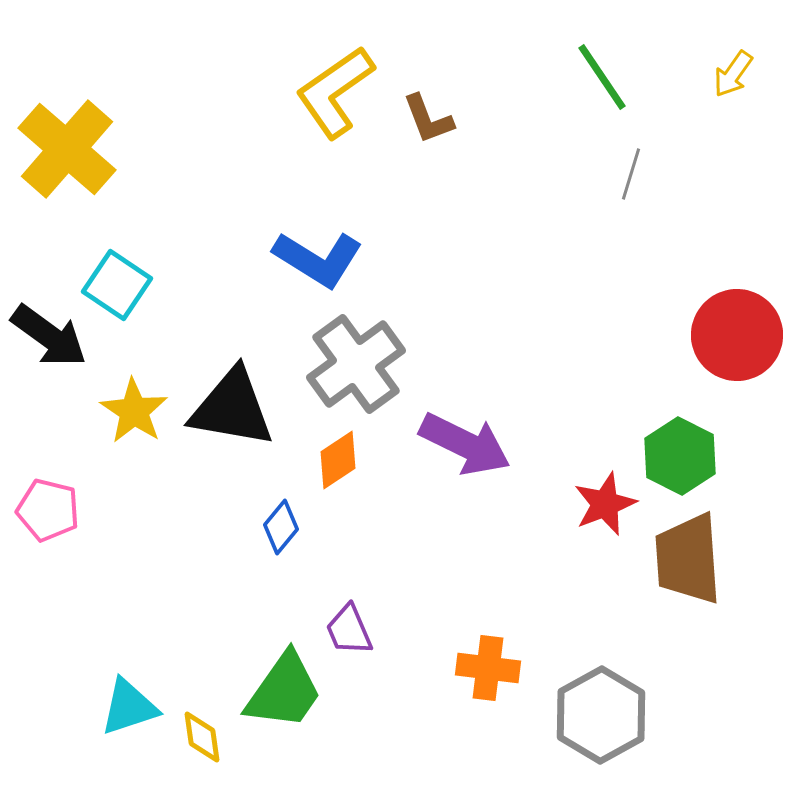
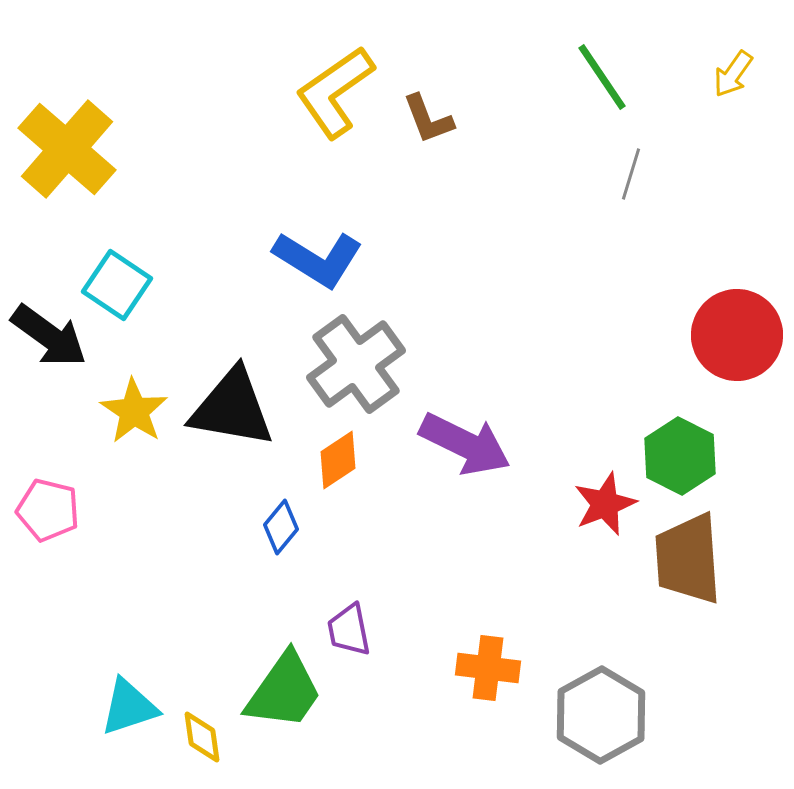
purple trapezoid: rotated 12 degrees clockwise
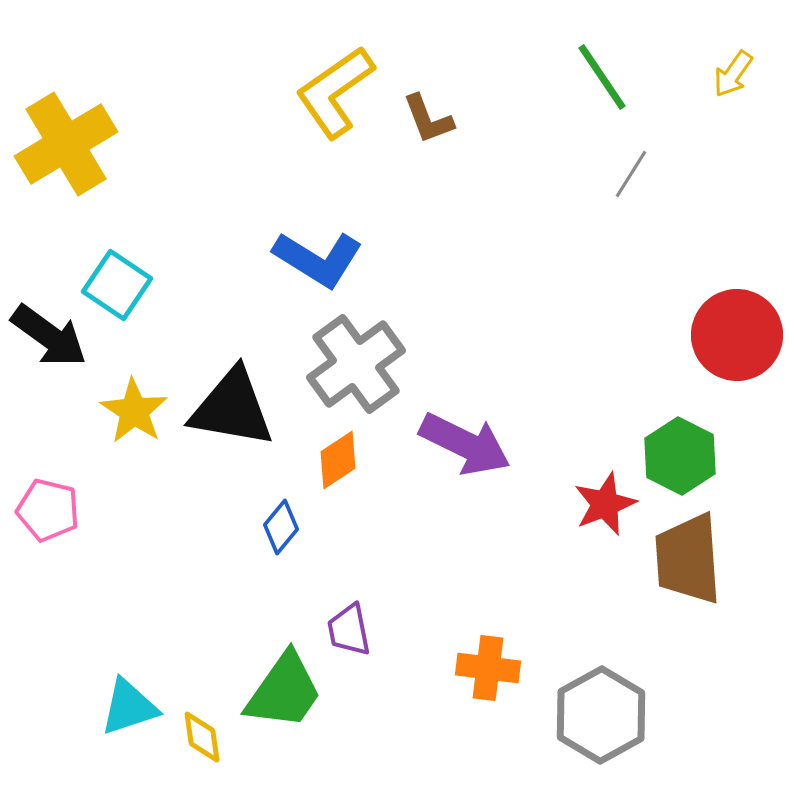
yellow cross: moved 1 px left, 5 px up; rotated 18 degrees clockwise
gray line: rotated 15 degrees clockwise
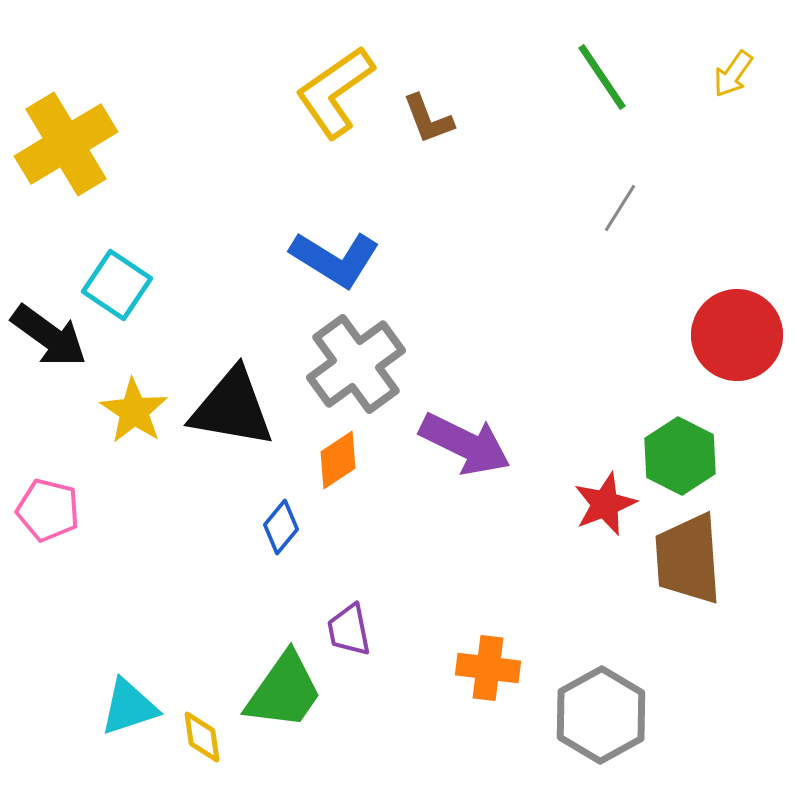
gray line: moved 11 px left, 34 px down
blue L-shape: moved 17 px right
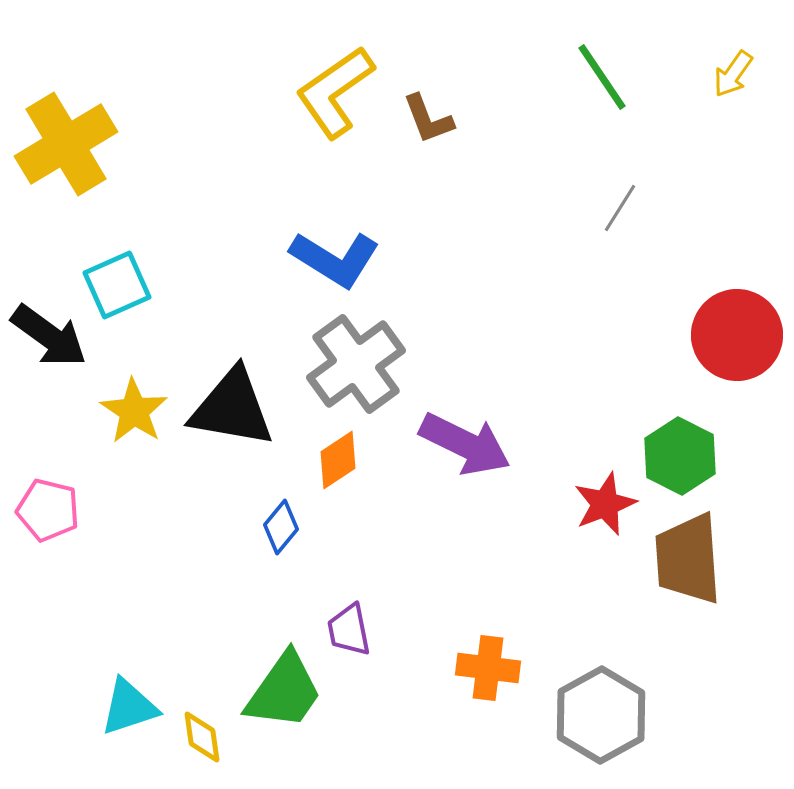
cyan square: rotated 32 degrees clockwise
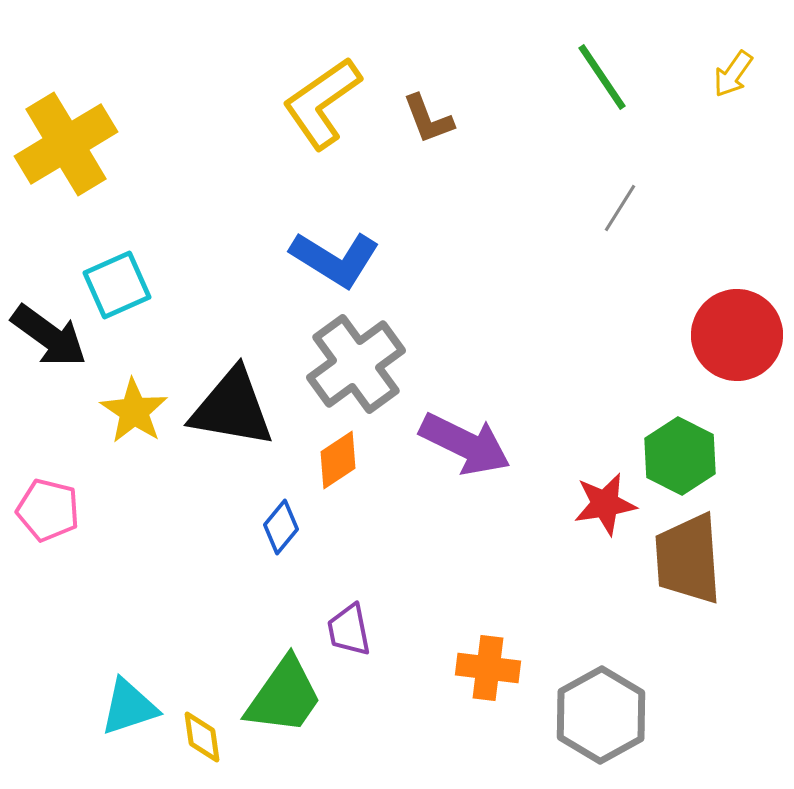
yellow L-shape: moved 13 px left, 11 px down
red star: rotated 12 degrees clockwise
green trapezoid: moved 5 px down
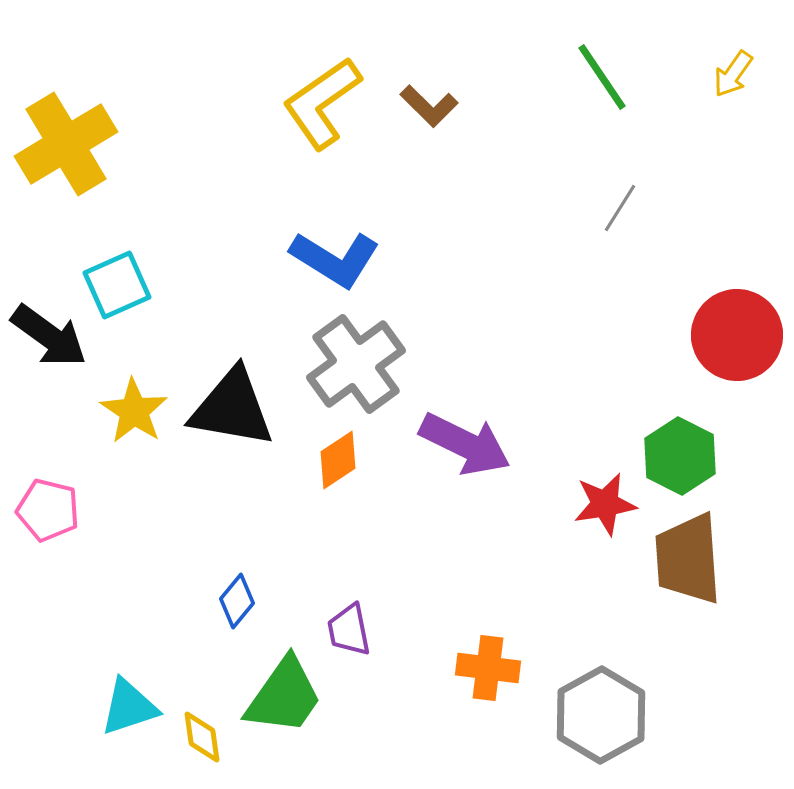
brown L-shape: moved 1 px right, 13 px up; rotated 24 degrees counterclockwise
blue diamond: moved 44 px left, 74 px down
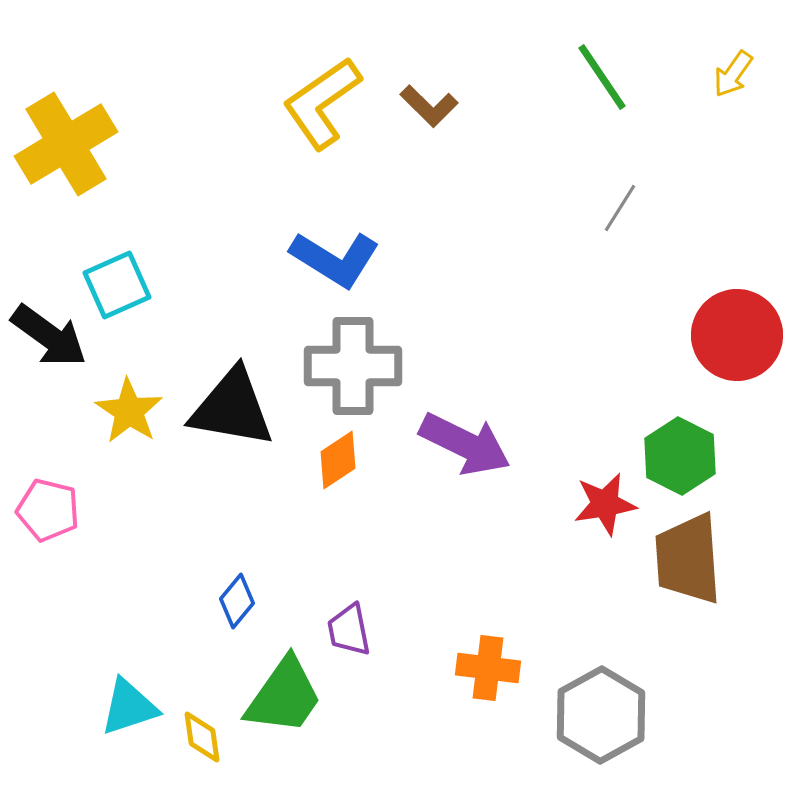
gray cross: moved 3 px left, 2 px down; rotated 36 degrees clockwise
yellow star: moved 5 px left
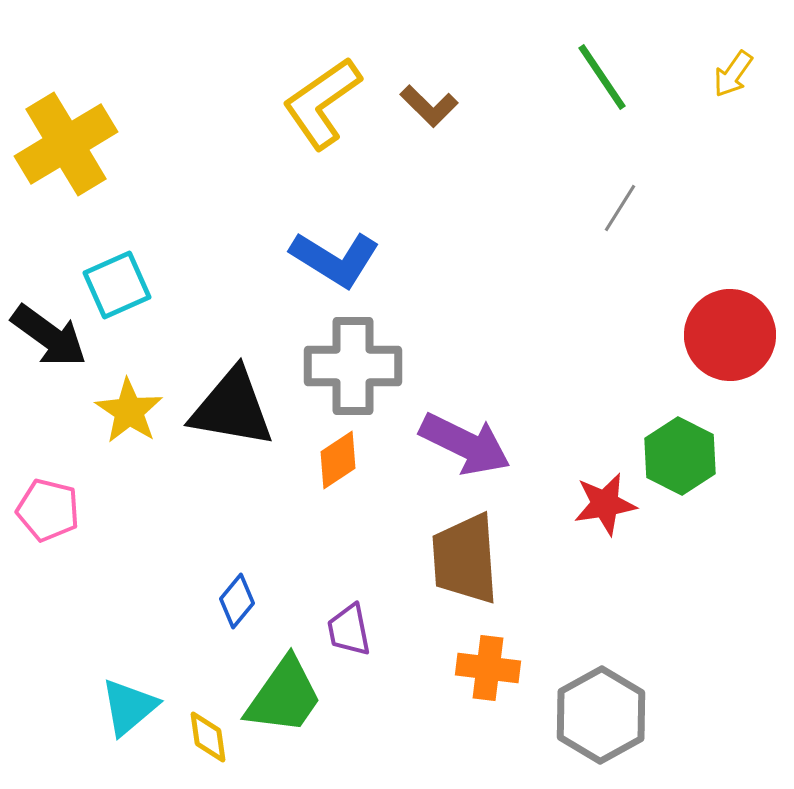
red circle: moved 7 px left
brown trapezoid: moved 223 px left
cyan triangle: rotated 22 degrees counterclockwise
yellow diamond: moved 6 px right
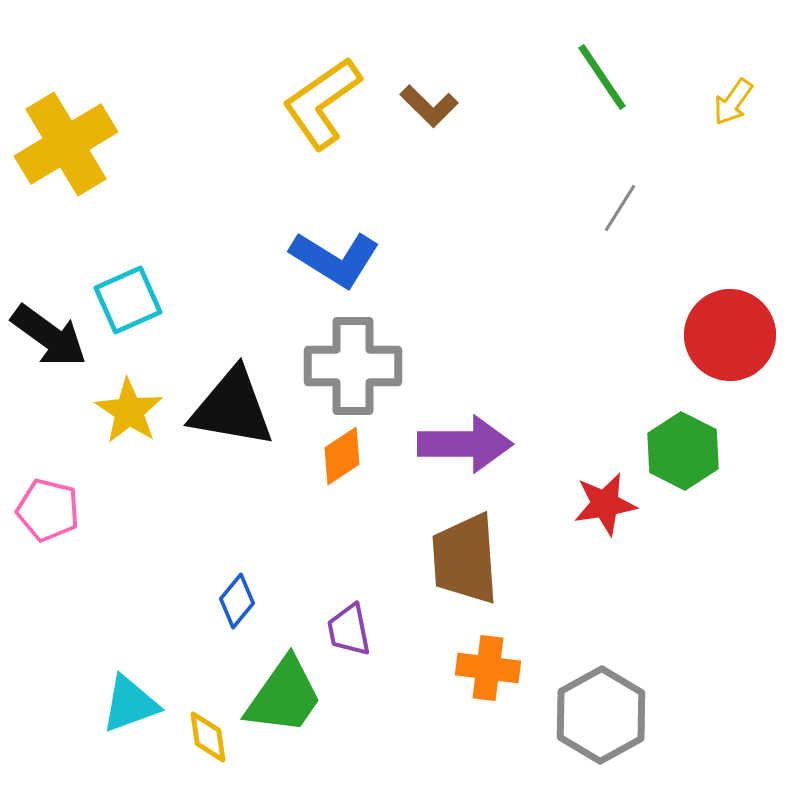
yellow arrow: moved 28 px down
cyan square: moved 11 px right, 15 px down
purple arrow: rotated 26 degrees counterclockwise
green hexagon: moved 3 px right, 5 px up
orange diamond: moved 4 px right, 4 px up
cyan triangle: moved 1 px right, 3 px up; rotated 20 degrees clockwise
